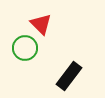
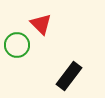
green circle: moved 8 px left, 3 px up
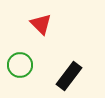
green circle: moved 3 px right, 20 px down
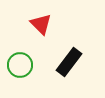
black rectangle: moved 14 px up
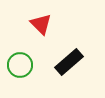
black rectangle: rotated 12 degrees clockwise
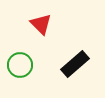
black rectangle: moved 6 px right, 2 px down
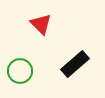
green circle: moved 6 px down
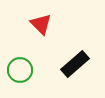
green circle: moved 1 px up
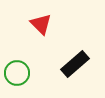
green circle: moved 3 px left, 3 px down
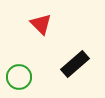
green circle: moved 2 px right, 4 px down
